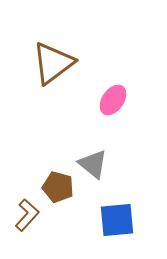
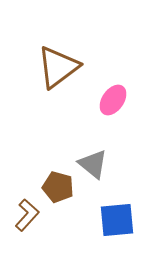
brown triangle: moved 5 px right, 4 px down
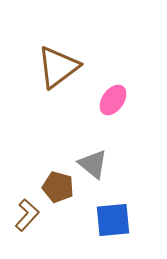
blue square: moved 4 px left
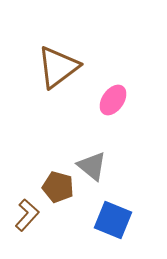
gray triangle: moved 1 px left, 2 px down
blue square: rotated 27 degrees clockwise
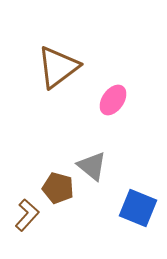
brown pentagon: moved 1 px down
blue square: moved 25 px right, 12 px up
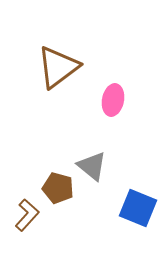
pink ellipse: rotated 24 degrees counterclockwise
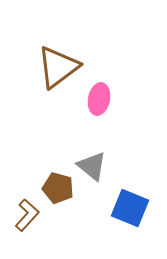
pink ellipse: moved 14 px left, 1 px up
blue square: moved 8 px left
